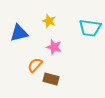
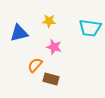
yellow star: rotated 16 degrees counterclockwise
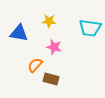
blue triangle: rotated 24 degrees clockwise
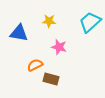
cyan trapezoid: moved 6 px up; rotated 130 degrees clockwise
pink star: moved 5 px right
orange semicircle: rotated 21 degrees clockwise
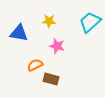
pink star: moved 2 px left, 1 px up
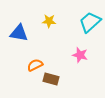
pink star: moved 23 px right, 9 px down
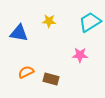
cyan trapezoid: rotated 10 degrees clockwise
pink star: rotated 14 degrees counterclockwise
orange semicircle: moved 9 px left, 7 px down
